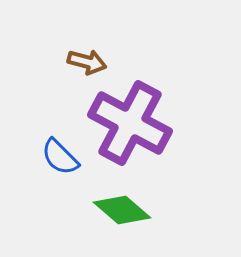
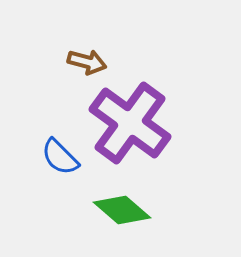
purple cross: rotated 8 degrees clockwise
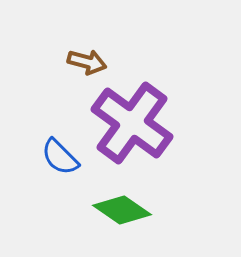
purple cross: moved 2 px right
green diamond: rotated 6 degrees counterclockwise
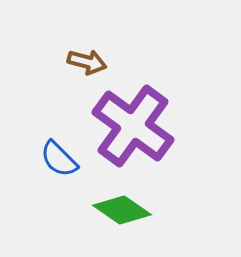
purple cross: moved 1 px right, 3 px down
blue semicircle: moved 1 px left, 2 px down
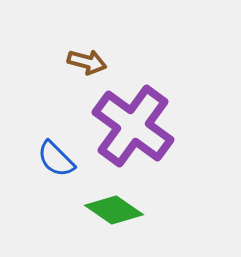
blue semicircle: moved 3 px left
green diamond: moved 8 px left
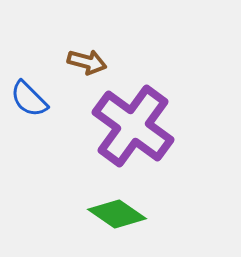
blue semicircle: moved 27 px left, 60 px up
green diamond: moved 3 px right, 4 px down
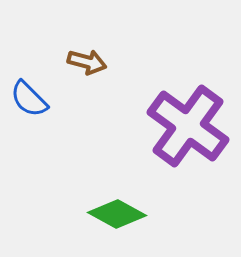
purple cross: moved 55 px right
green diamond: rotated 6 degrees counterclockwise
